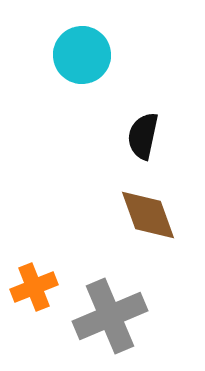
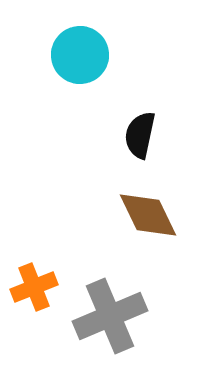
cyan circle: moved 2 px left
black semicircle: moved 3 px left, 1 px up
brown diamond: rotated 6 degrees counterclockwise
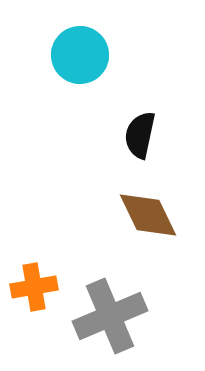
orange cross: rotated 12 degrees clockwise
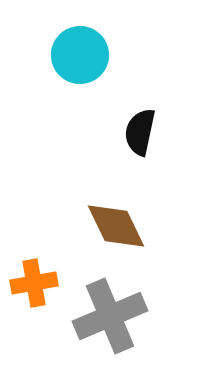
black semicircle: moved 3 px up
brown diamond: moved 32 px left, 11 px down
orange cross: moved 4 px up
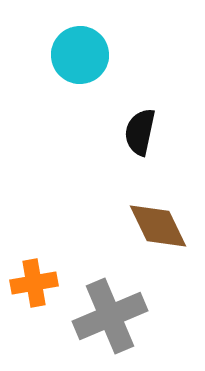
brown diamond: moved 42 px right
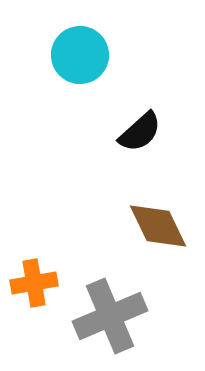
black semicircle: rotated 144 degrees counterclockwise
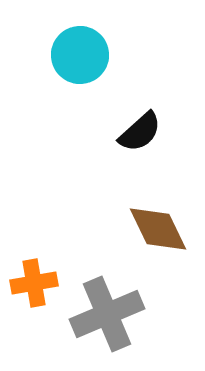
brown diamond: moved 3 px down
gray cross: moved 3 px left, 2 px up
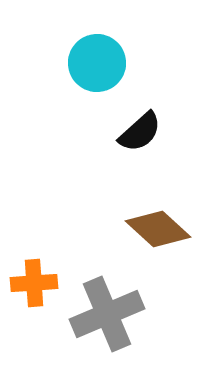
cyan circle: moved 17 px right, 8 px down
brown diamond: rotated 22 degrees counterclockwise
orange cross: rotated 6 degrees clockwise
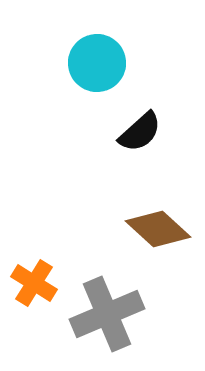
orange cross: rotated 36 degrees clockwise
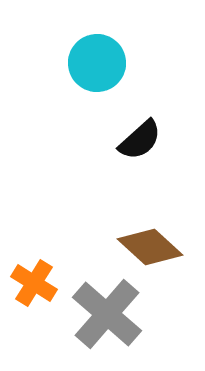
black semicircle: moved 8 px down
brown diamond: moved 8 px left, 18 px down
gray cross: rotated 26 degrees counterclockwise
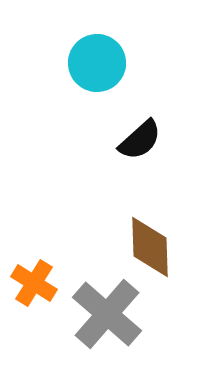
brown diamond: rotated 46 degrees clockwise
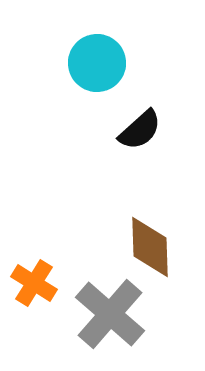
black semicircle: moved 10 px up
gray cross: moved 3 px right
